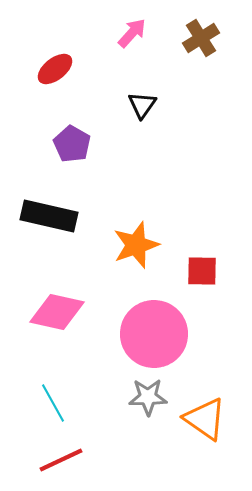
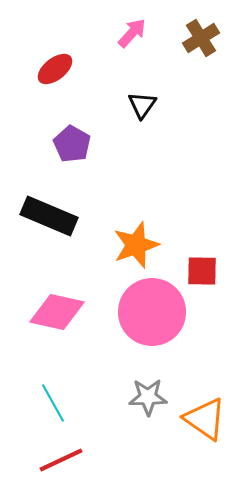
black rectangle: rotated 10 degrees clockwise
pink circle: moved 2 px left, 22 px up
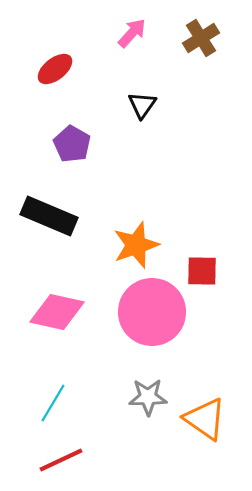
cyan line: rotated 60 degrees clockwise
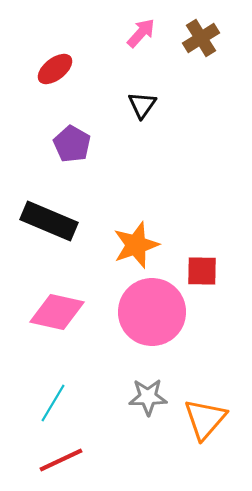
pink arrow: moved 9 px right
black rectangle: moved 5 px down
orange triangle: rotated 36 degrees clockwise
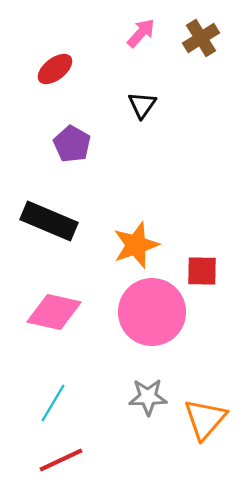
pink diamond: moved 3 px left
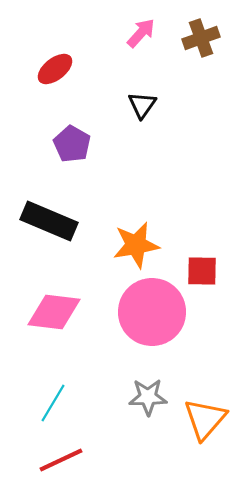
brown cross: rotated 12 degrees clockwise
orange star: rotated 9 degrees clockwise
pink diamond: rotated 6 degrees counterclockwise
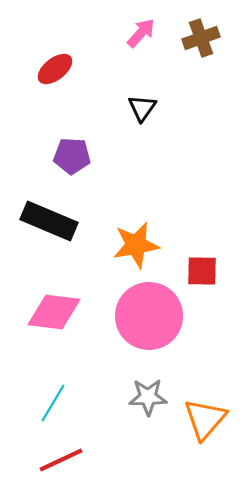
black triangle: moved 3 px down
purple pentagon: moved 12 px down; rotated 27 degrees counterclockwise
pink circle: moved 3 px left, 4 px down
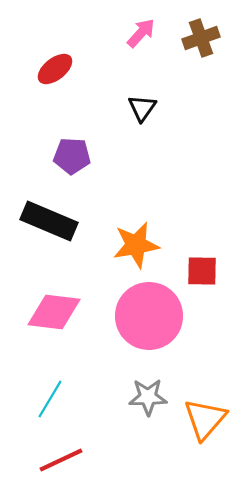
cyan line: moved 3 px left, 4 px up
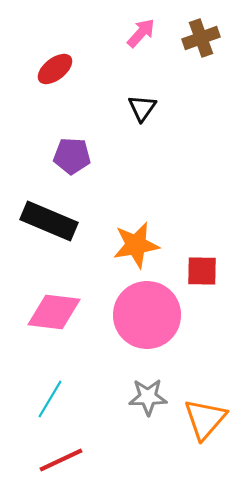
pink circle: moved 2 px left, 1 px up
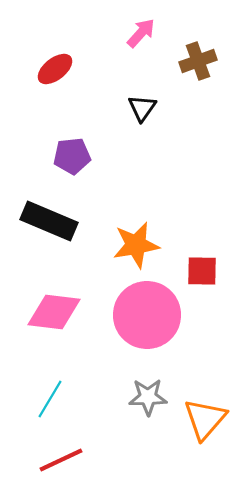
brown cross: moved 3 px left, 23 px down
purple pentagon: rotated 9 degrees counterclockwise
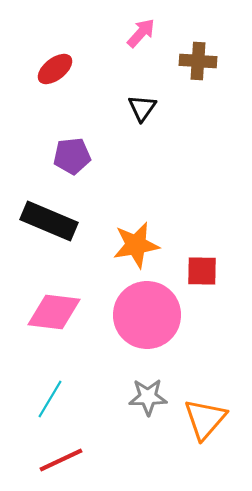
brown cross: rotated 24 degrees clockwise
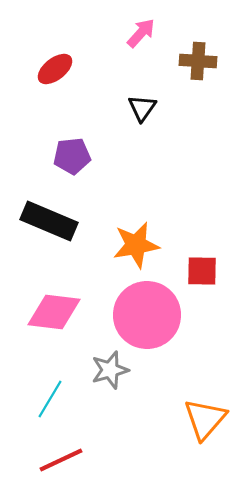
gray star: moved 38 px left, 27 px up; rotated 15 degrees counterclockwise
